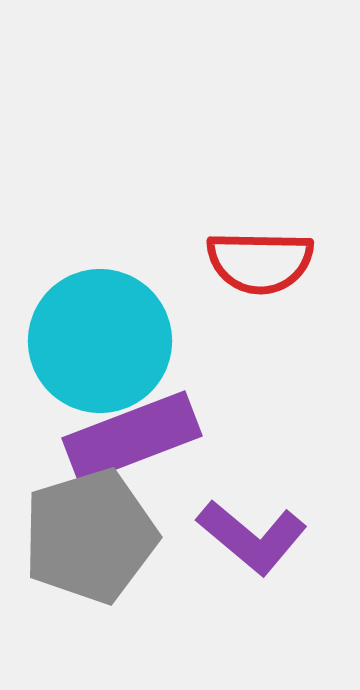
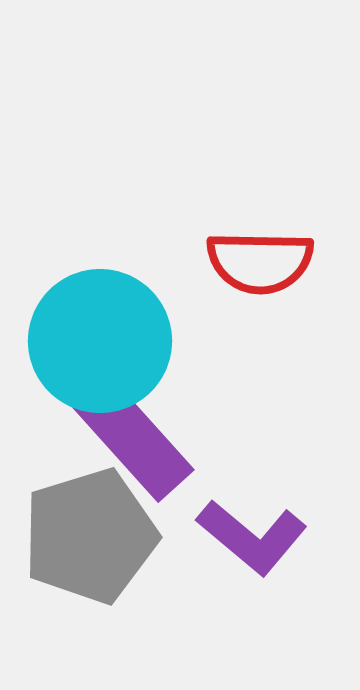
purple rectangle: rotated 69 degrees clockwise
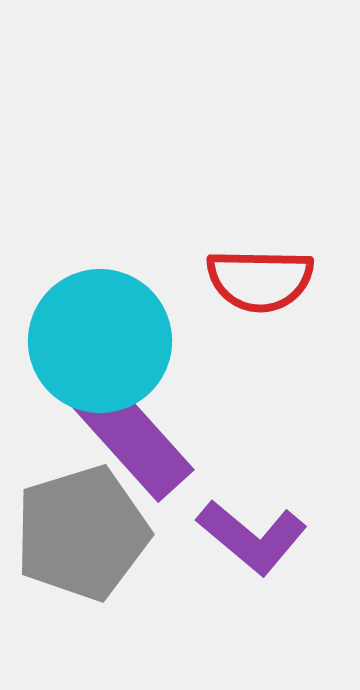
red semicircle: moved 18 px down
gray pentagon: moved 8 px left, 3 px up
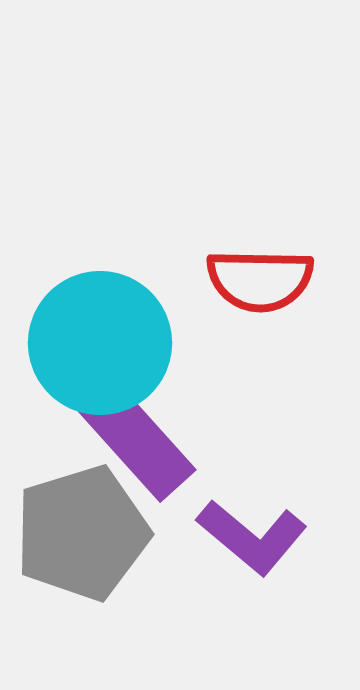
cyan circle: moved 2 px down
purple rectangle: moved 2 px right
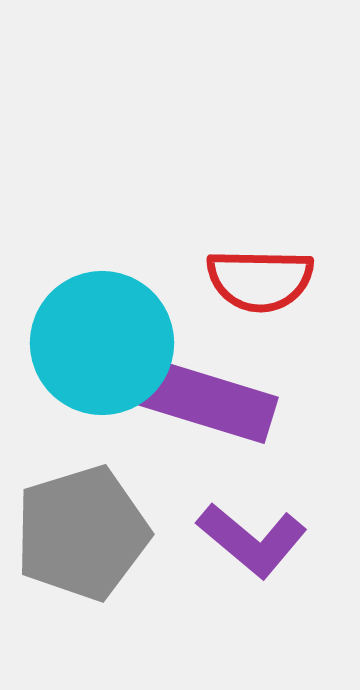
cyan circle: moved 2 px right
purple rectangle: moved 74 px right, 36 px up; rotated 31 degrees counterclockwise
purple L-shape: moved 3 px down
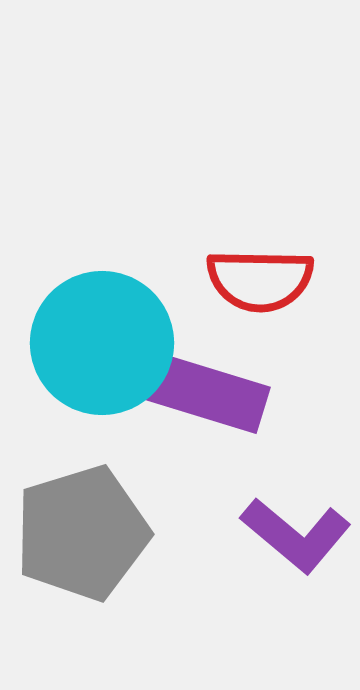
purple rectangle: moved 8 px left, 10 px up
purple L-shape: moved 44 px right, 5 px up
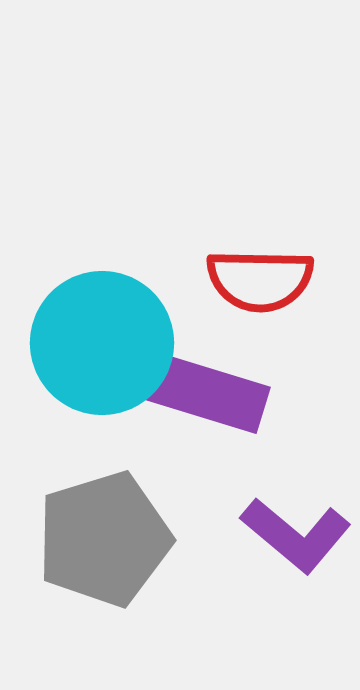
gray pentagon: moved 22 px right, 6 px down
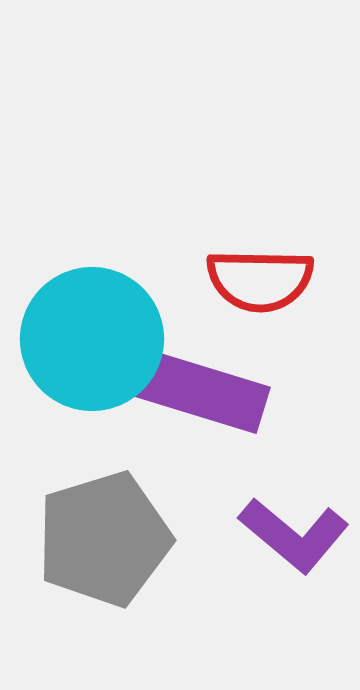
cyan circle: moved 10 px left, 4 px up
purple L-shape: moved 2 px left
